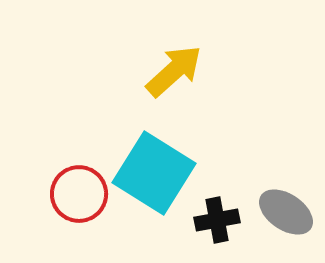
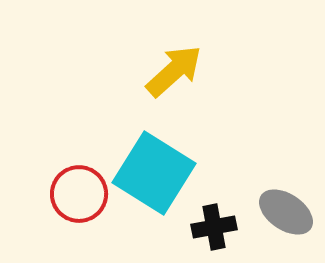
black cross: moved 3 px left, 7 px down
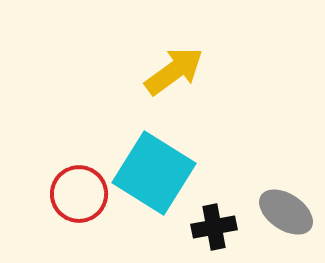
yellow arrow: rotated 6 degrees clockwise
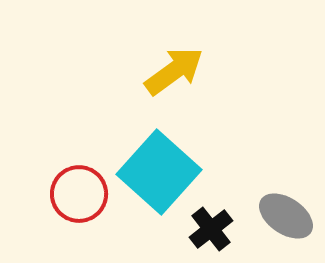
cyan square: moved 5 px right, 1 px up; rotated 10 degrees clockwise
gray ellipse: moved 4 px down
black cross: moved 3 px left, 2 px down; rotated 27 degrees counterclockwise
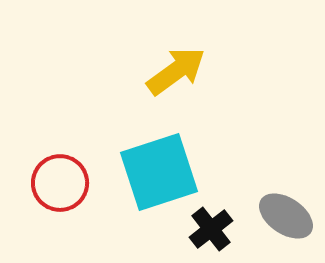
yellow arrow: moved 2 px right
cyan square: rotated 30 degrees clockwise
red circle: moved 19 px left, 11 px up
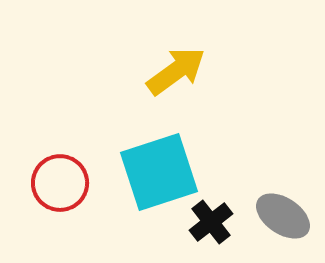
gray ellipse: moved 3 px left
black cross: moved 7 px up
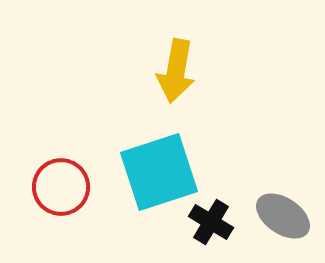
yellow arrow: rotated 136 degrees clockwise
red circle: moved 1 px right, 4 px down
black cross: rotated 21 degrees counterclockwise
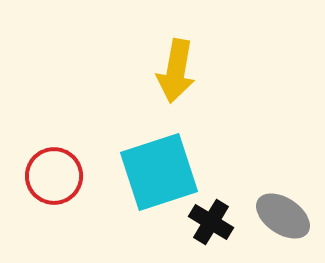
red circle: moved 7 px left, 11 px up
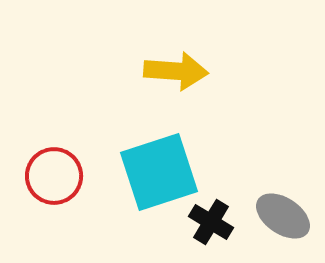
yellow arrow: rotated 96 degrees counterclockwise
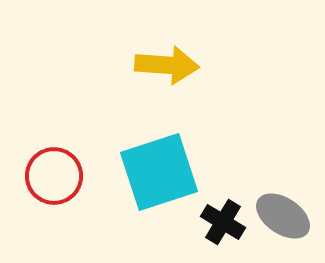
yellow arrow: moved 9 px left, 6 px up
black cross: moved 12 px right
